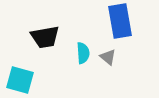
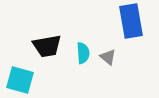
blue rectangle: moved 11 px right
black trapezoid: moved 2 px right, 9 px down
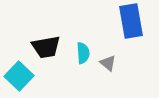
black trapezoid: moved 1 px left, 1 px down
gray triangle: moved 6 px down
cyan square: moved 1 px left, 4 px up; rotated 28 degrees clockwise
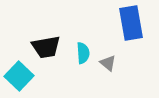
blue rectangle: moved 2 px down
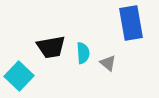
black trapezoid: moved 5 px right
